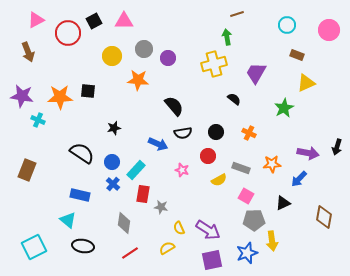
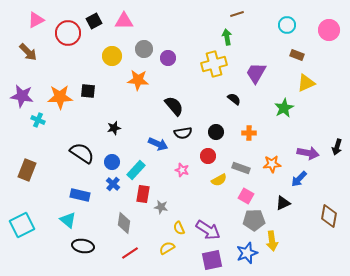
brown arrow at (28, 52): rotated 24 degrees counterclockwise
orange cross at (249, 133): rotated 24 degrees counterclockwise
brown diamond at (324, 217): moved 5 px right, 1 px up
cyan square at (34, 247): moved 12 px left, 22 px up
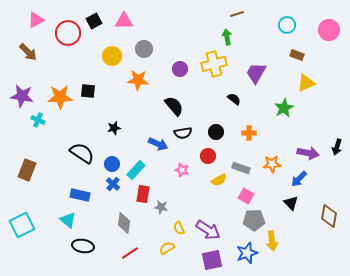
purple circle at (168, 58): moved 12 px right, 11 px down
blue circle at (112, 162): moved 2 px down
black triangle at (283, 203): moved 8 px right; rotated 49 degrees counterclockwise
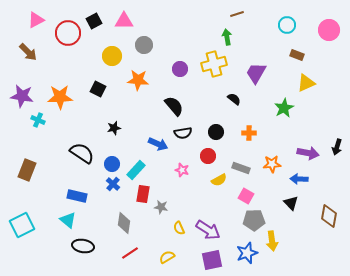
gray circle at (144, 49): moved 4 px up
black square at (88, 91): moved 10 px right, 2 px up; rotated 21 degrees clockwise
blue arrow at (299, 179): rotated 48 degrees clockwise
blue rectangle at (80, 195): moved 3 px left, 1 px down
yellow semicircle at (167, 248): moved 9 px down
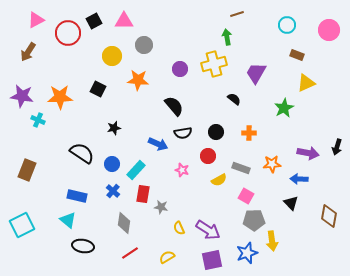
brown arrow at (28, 52): rotated 78 degrees clockwise
blue cross at (113, 184): moved 7 px down
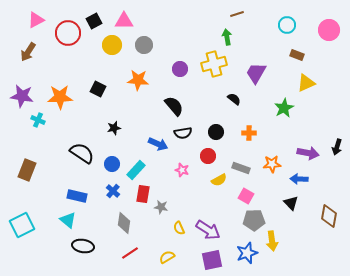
yellow circle at (112, 56): moved 11 px up
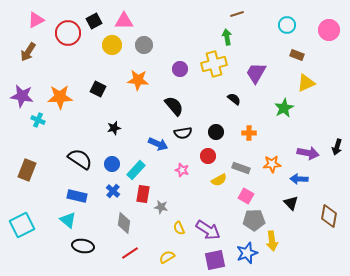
black semicircle at (82, 153): moved 2 px left, 6 px down
purple square at (212, 260): moved 3 px right
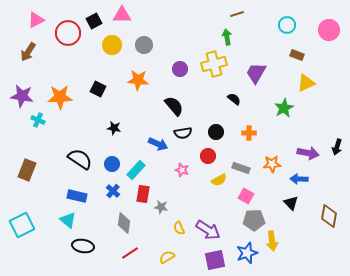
pink triangle at (124, 21): moved 2 px left, 6 px up
black star at (114, 128): rotated 24 degrees clockwise
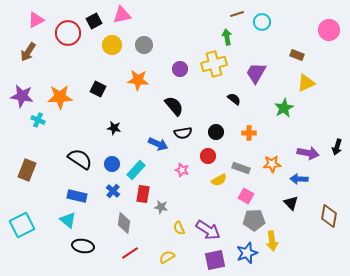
pink triangle at (122, 15): rotated 12 degrees counterclockwise
cyan circle at (287, 25): moved 25 px left, 3 px up
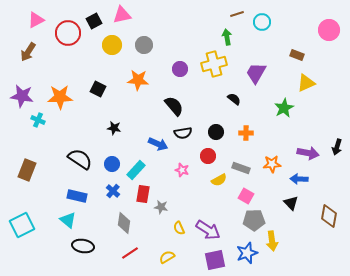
orange cross at (249, 133): moved 3 px left
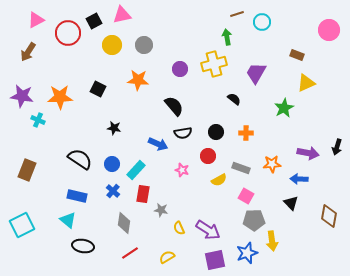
gray star at (161, 207): moved 3 px down
